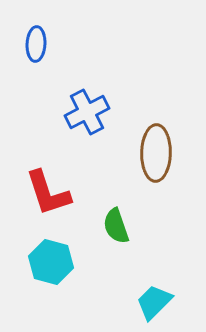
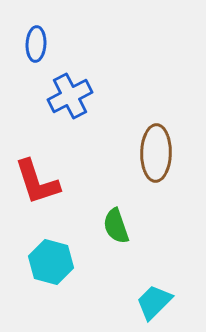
blue cross: moved 17 px left, 16 px up
red L-shape: moved 11 px left, 11 px up
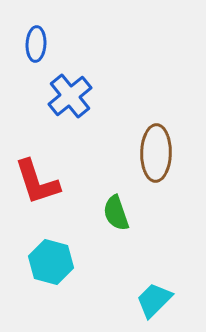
blue cross: rotated 12 degrees counterclockwise
green semicircle: moved 13 px up
cyan trapezoid: moved 2 px up
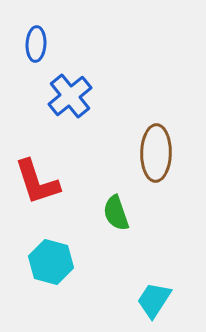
cyan trapezoid: rotated 12 degrees counterclockwise
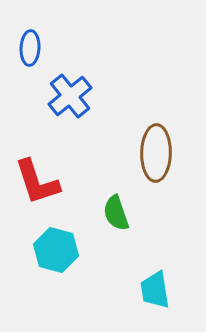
blue ellipse: moved 6 px left, 4 px down
cyan hexagon: moved 5 px right, 12 px up
cyan trapezoid: moved 1 px right, 10 px up; rotated 42 degrees counterclockwise
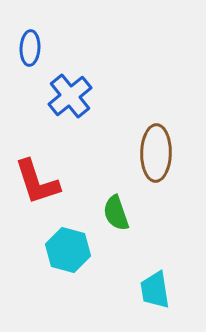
cyan hexagon: moved 12 px right
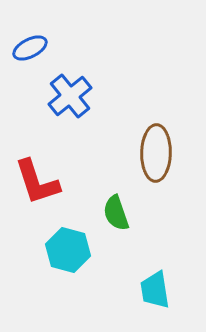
blue ellipse: rotated 60 degrees clockwise
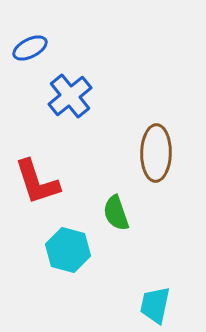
cyan trapezoid: moved 15 px down; rotated 21 degrees clockwise
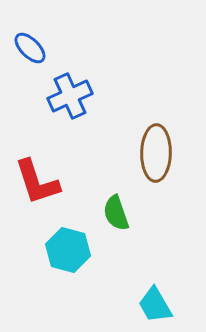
blue ellipse: rotated 72 degrees clockwise
blue cross: rotated 15 degrees clockwise
cyan trapezoid: rotated 42 degrees counterclockwise
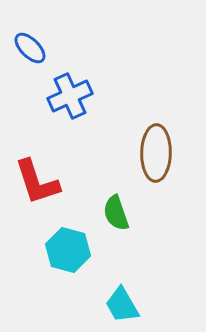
cyan trapezoid: moved 33 px left
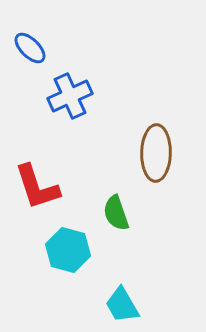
red L-shape: moved 5 px down
